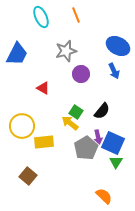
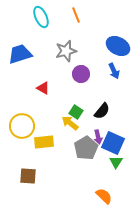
blue trapezoid: moved 3 px right; rotated 135 degrees counterclockwise
brown square: rotated 36 degrees counterclockwise
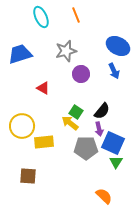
purple arrow: moved 1 px right, 8 px up
gray pentagon: rotated 30 degrees clockwise
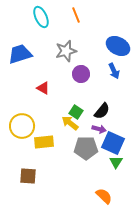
purple arrow: rotated 64 degrees counterclockwise
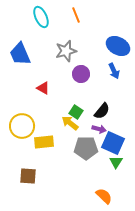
blue trapezoid: rotated 95 degrees counterclockwise
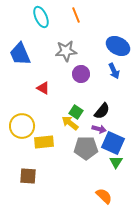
gray star: rotated 10 degrees clockwise
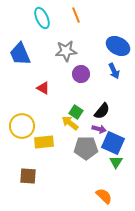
cyan ellipse: moved 1 px right, 1 px down
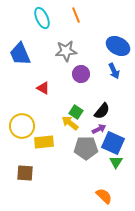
purple arrow: rotated 40 degrees counterclockwise
brown square: moved 3 px left, 3 px up
